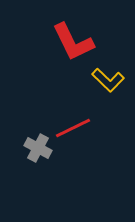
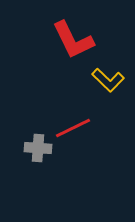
red L-shape: moved 2 px up
gray cross: rotated 24 degrees counterclockwise
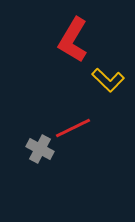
red L-shape: rotated 57 degrees clockwise
gray cross: moved 2 px right, 1 px down; rotated 24 degrees clockwise
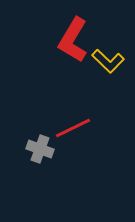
yellow L-shape: moved 19 px up
gray cross: rotated 8 degrees counterclockwise
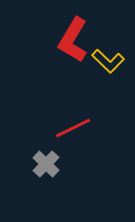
gray cross: moved 6 px right, 15 px down; rotated 24 degrees clockwise
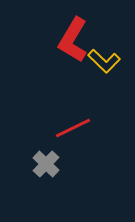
yellow L-shape: moved 4 px left
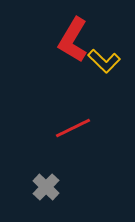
gray cross: moved 23 px down
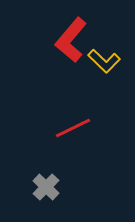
red L-shape: moved 2 px left; rotated 9 degrees clockwise
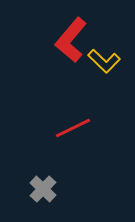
gray cross: moved 3 px left, 2 px down
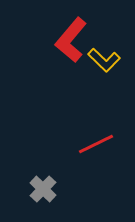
yellow L-shape: moved 1 px up
red line: moved 23 px right, 16 px down
